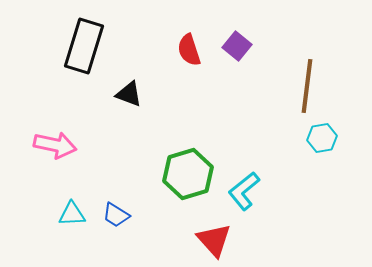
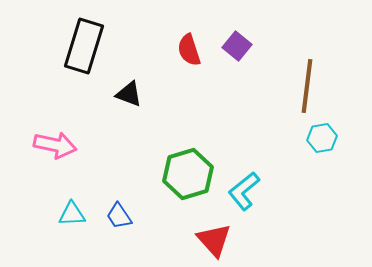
blue trapezoid: moved 3 px right, 1 px down; rotated 24 degrees clockwise
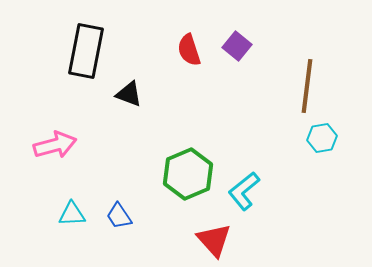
black rectangle: moved 2 px right, 5 px down; rotated 6 degrees counterclockwise
pink arrow: rotated 27 degrees counterclockwise
green hexagon: rotated 6 degrees counterclockwise
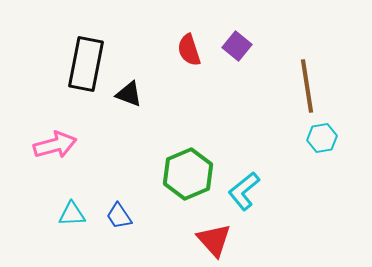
black rectangle: moved 13 px down
brown line: rotated 16 degrees counterclockwise
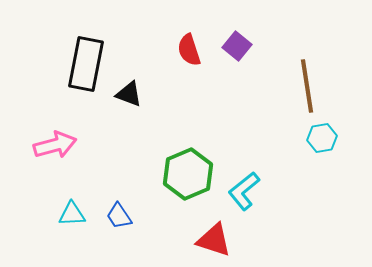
red triangle: rotated 30 degrees counterclockwise
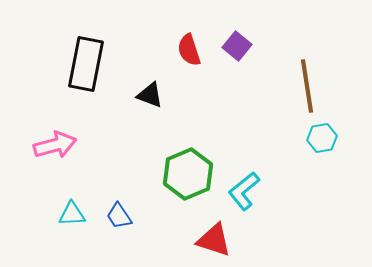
black triangle: moved 21 px right, 1 px down
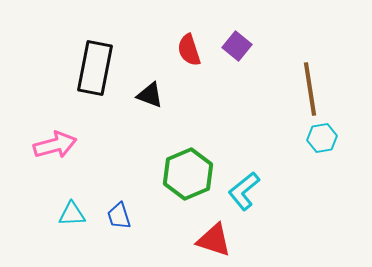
black rectangle: moved 9 px right, 4 px down
brown line: moved 3 px right, 3 px down
blue trapezoid: rotated 16 degrees clockwise
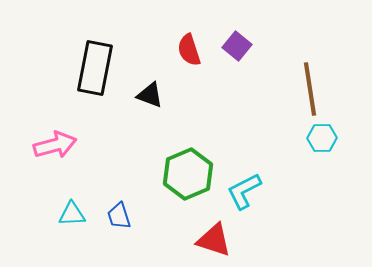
cyan hexagon: rotated 8 degrees clockwise
cyan L-shape: rotated 12 degrees clockwise
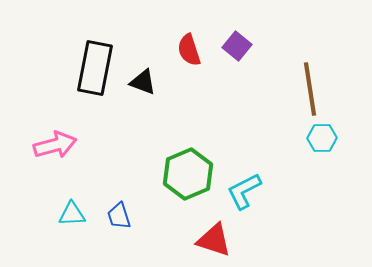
black triangle: moved 7 px left, 13 px up
